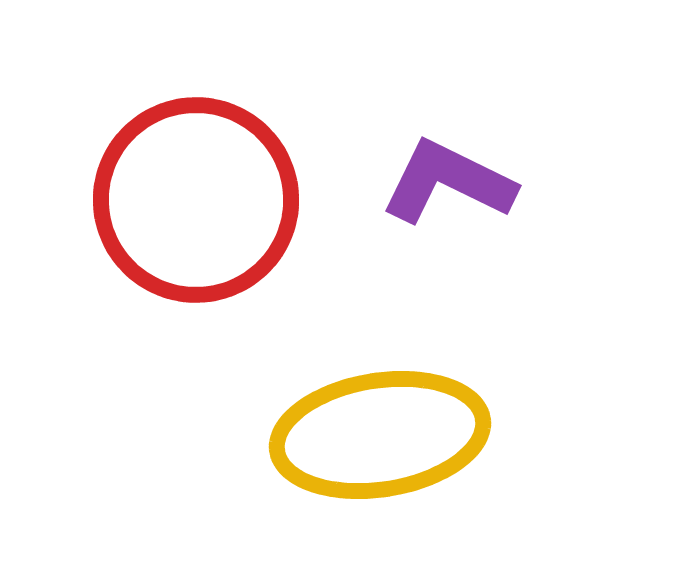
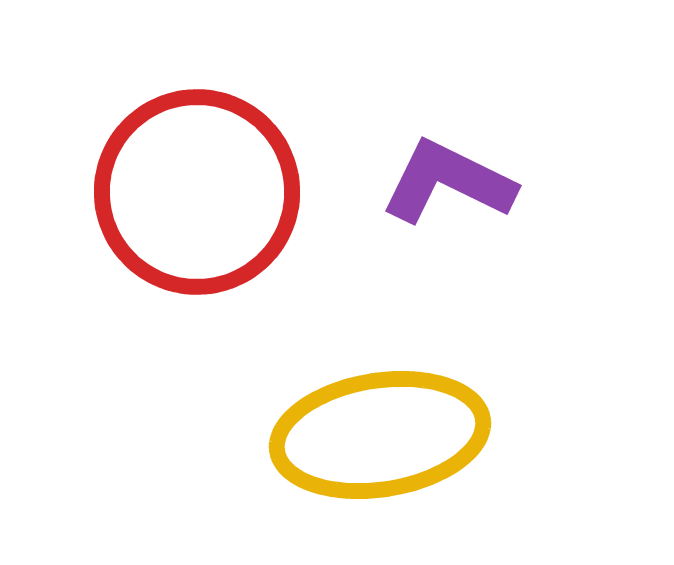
red circle: moved 1 px right, 8 px up
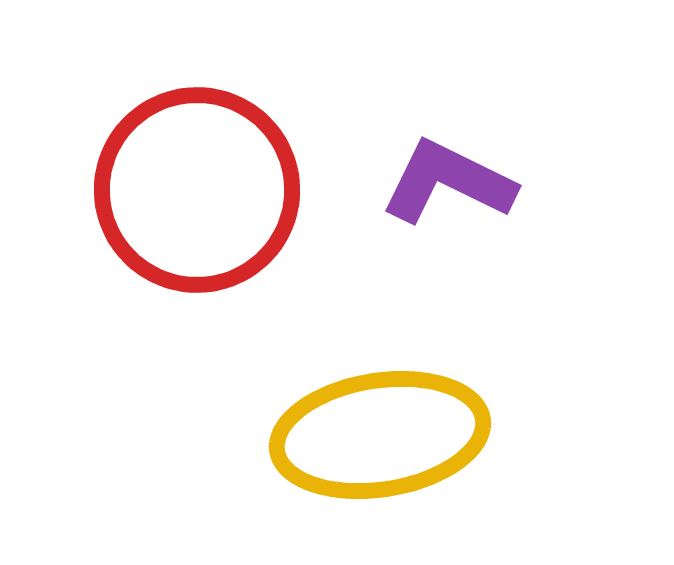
red circle: moved 2 px up
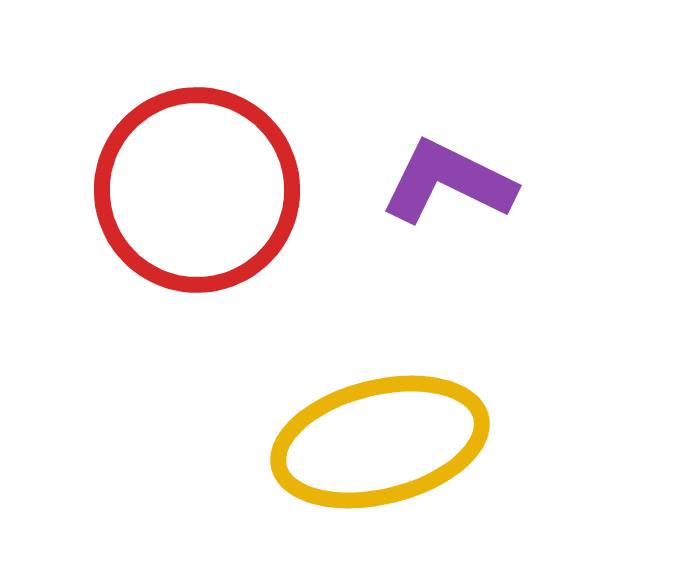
yellow ellipse: moved 7 px down; rotated 5 degrees counterclockwise
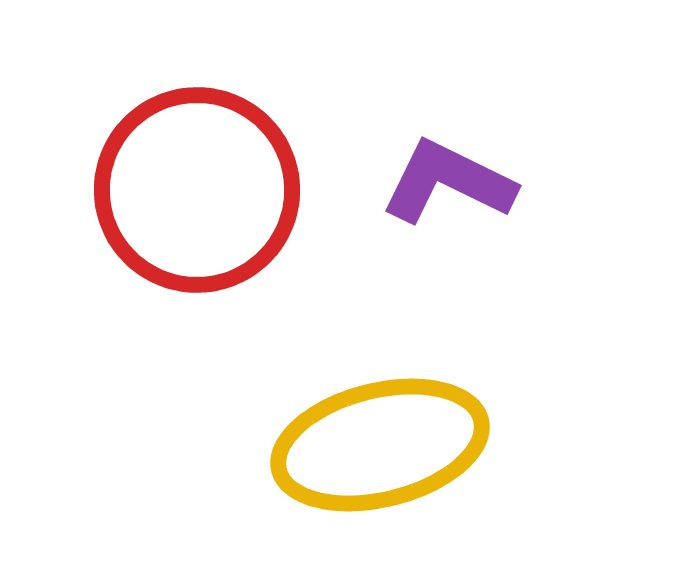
yellow ellipse: moved 3 px down
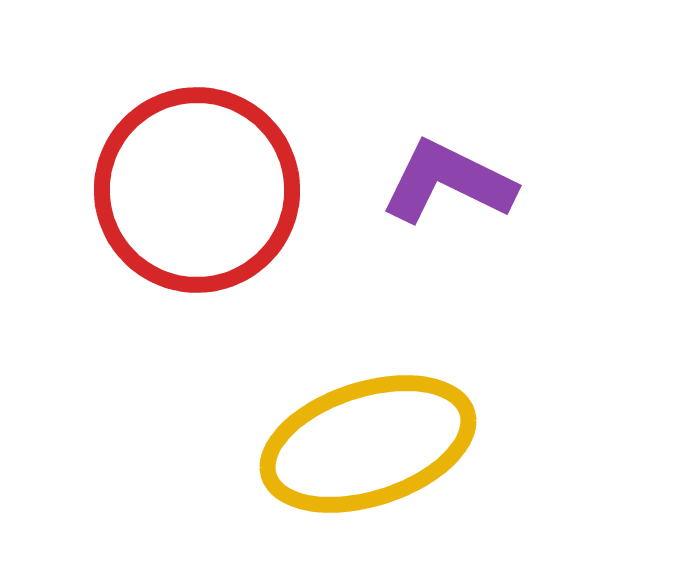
yellow ellipse: moved 12 px left, 1 px up; rotated 4 degrees counterclockwise
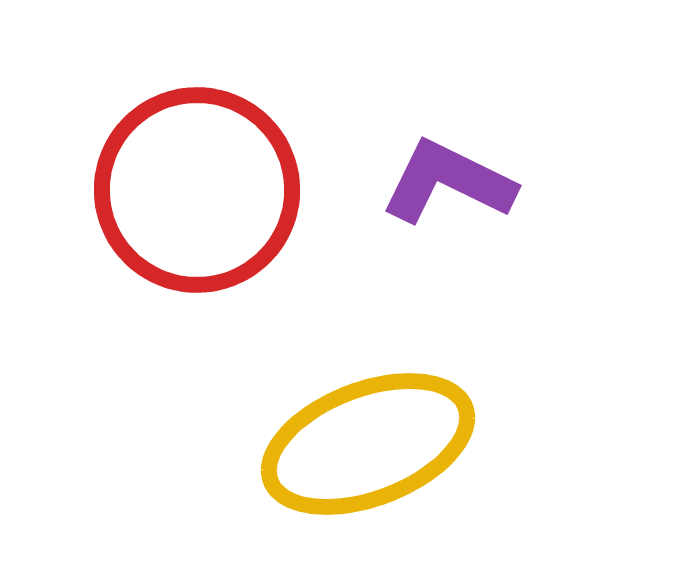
yellow ellipse: rotated 3 degrees counterclockwise
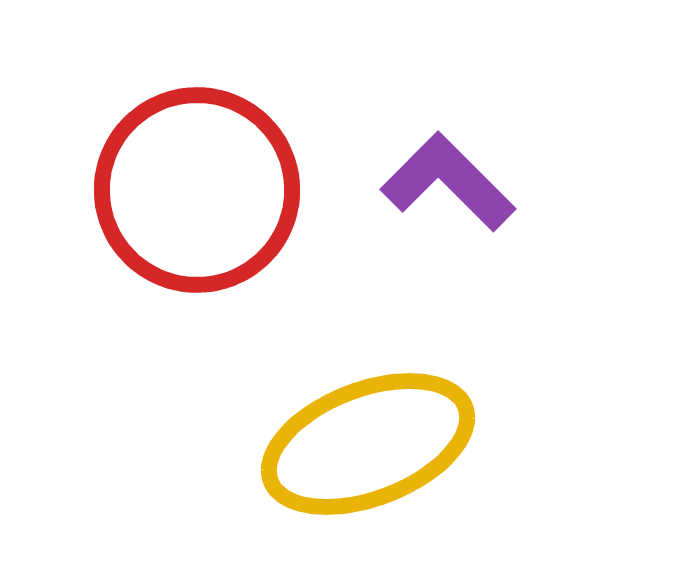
purple L-shape: rotated 19 degrees clockwise
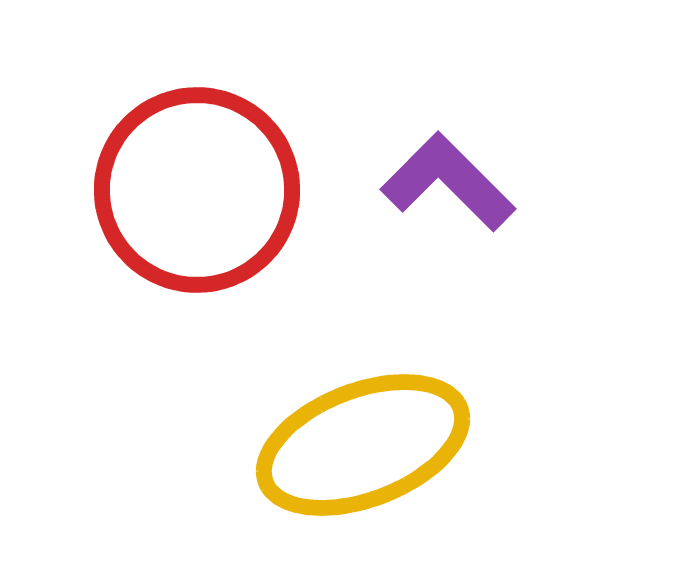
yellow ellipse: moved 5 px left, 1 px down
